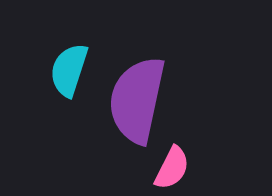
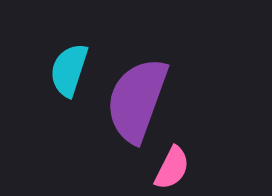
purple semicircle: rotated 8 degrees clockwise
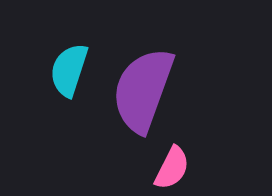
purple semicircle: moved 6 px right, 10 px up
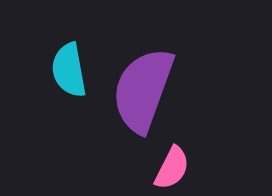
cyan semicircle: rotated 28 degrees counterclockwise
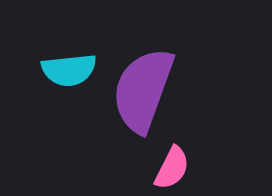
cyan semicircle: rotated 86 degrees counterclockwise
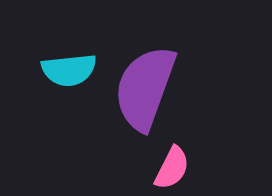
purple semicircle: moved 2 px right, 2 px up
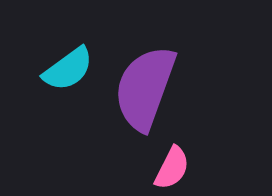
cyan semicircle: moved 1 px left, 1 px up; rotated 30 degrees counterclockwise
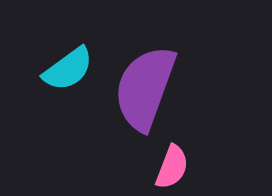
pink semicircle: moved 1 px up; rotated 6 degrees counterclockwise
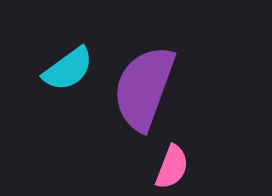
purple semicircle: moved 1 px left
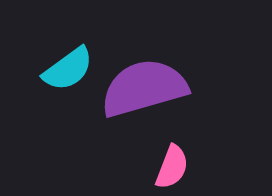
purple semicircle: rotated 54 degrees clockwise
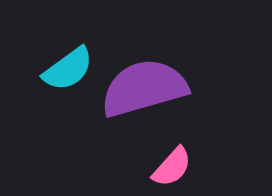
pink semicircle: rotated 21 degrees clockwise
